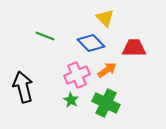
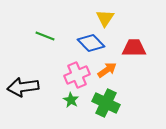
yellow triangle: rotated 18 degrees clockwise
black arrow: rotated 84 degrees counterclockwise
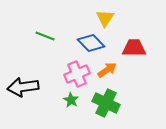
pink cross: moved 1 px up
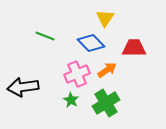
green cross: rotated 32 degrees clockwise
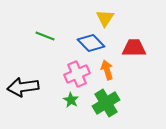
orange arrow: rotated 72 degrees counterclockwise
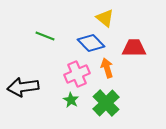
yellow triangle: rotated 24 degrees counterclockwise
orange arrow: moved 2 px up
green cross: rotated 12 degrees counterclockwise
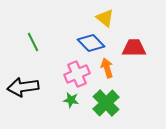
green line: moved 12 px left, 6 px down; rotated 42 degrees clockwise
green star: rotated 21 degrees counterclockwise
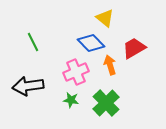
red trapezoid: rotated 30 degrees counterclockwise
orange arrow: moved 3 px right, 3 px up
pink cross: moved 1 px left, 2 px up
black arrow: moved 5 px right, 1 px up
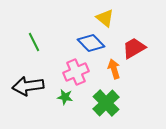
green line: moved 1 px right
orange arrow: moved 4 px right, 4 px down
green star: moved 6 px left, 3 px up
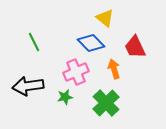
red trapezoid: moved 1 px right, 1 px up; rotated 85 degrees counterclockwise
green star: rotated 21 degrees counterclockwise
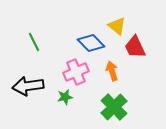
yellow triangle: moved 12 px right, 8 px down
orange arrow: moved 2 px left, 2 px down
green cross: moved 8 px right, 4 px down
